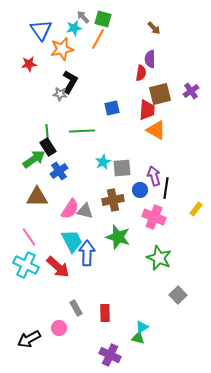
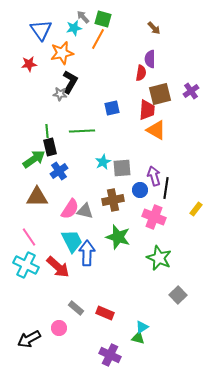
orange star at (62, 49): moved 4 px down
black rectangle at (48, 147): moved 2 px right; rotated 18 degrees clockwise
gray rectangle at (76, 308): rotated 21 degrees counterclockwise
red rectangle at (105, 313): rotated 66 degrees counterclockwise
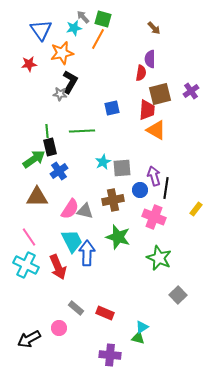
red arrow at (58, 267): rotated 25 degrees clockwise
purple cross at (110, 355): rotated 20 degrees counterclockwise
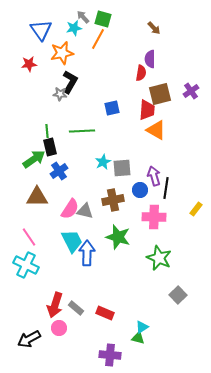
pink cross at (154, 217): rotated 20 degrees counterclockwise
red arrow at (58, 267): moved 3 px left, 38 px down; rotated 40 degrees clockwise
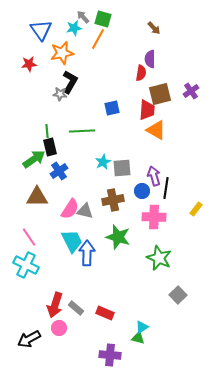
blue circle at (140, 190): moved 2 px right, 1 px down
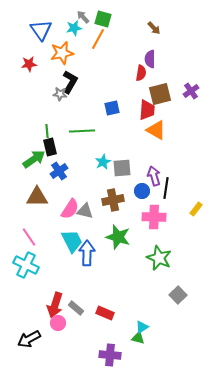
pink circle at (59, 328): moved 1 px left, 5 px up
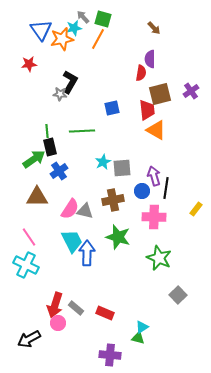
orange star at (62, 53): moved 14 px up
red trapezoid at (147, 110): rotated 10 degrees counterclockwise
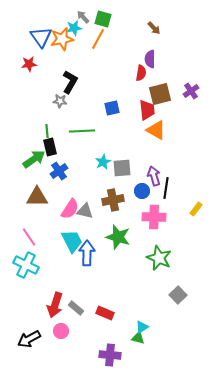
blue triangle at (41, 30): moved 7 px down
gray star at (60, 94): moved 7 px down
pink circle at (58, 323): moved 3 px right, 8 px down
